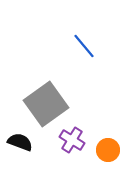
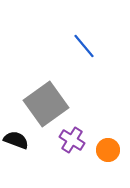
black semicircle: moved 4 px left, 2 px up
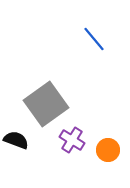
blue line: moved 10 px right, 7 px up
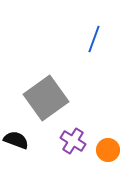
blue line: rotated 60 degrees clockwise
gray square: moved 6 px up
purple cross: moved 1 px right, 1 px down
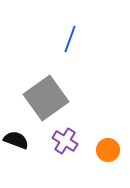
blue line: moved 24 px left
purple cross: moved 8 px left
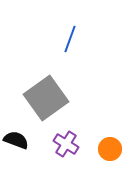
purple cross: moved 1 px right, 3 px down
orange circle: moved 2 px right, 1 px up
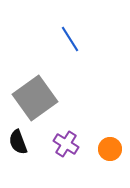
blue line: rotated 52 degrees counterclockwise
gray square: moved 11 px left
black semicircle: moved 2 px right, 2 px down; rotated 130 degrees counterclockwise
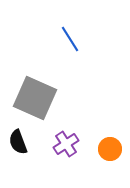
gray square: rotated 30 degrees counterclockwise
purple cross: rotated 25 degrees clockwise
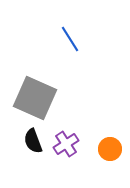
black semicircle: moved 15 px right, 1 px up
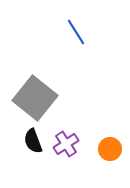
blue line: moved 6 px right, 7 px up
gray square: rotated 15 degrees clockwise
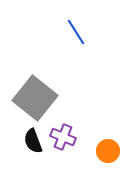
purple cross: moved 3 px left, 7 px up; rotated 35 degrees counterclockwise
orange circle: moved 2 px left, 2 px down
